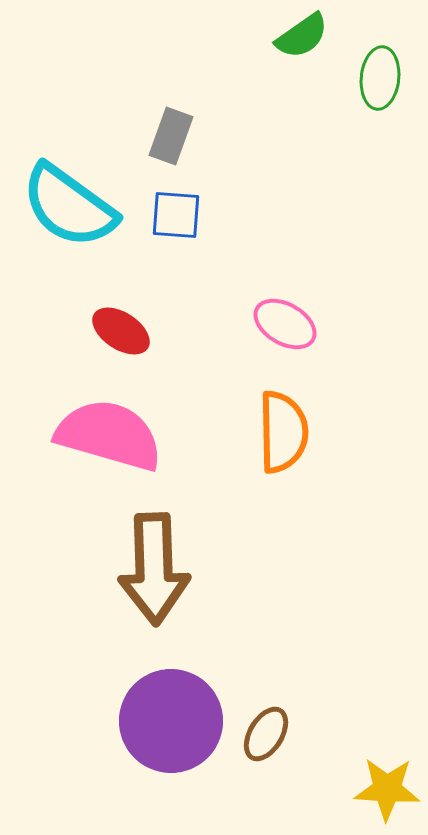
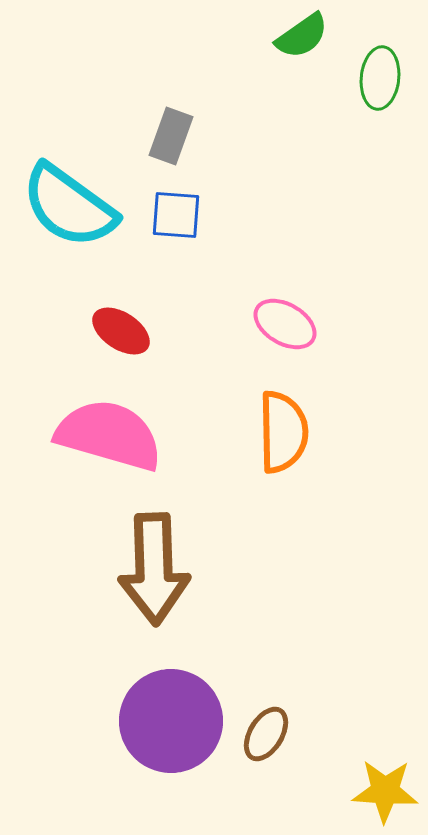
yellow star: moved 2 px left, 2 px down
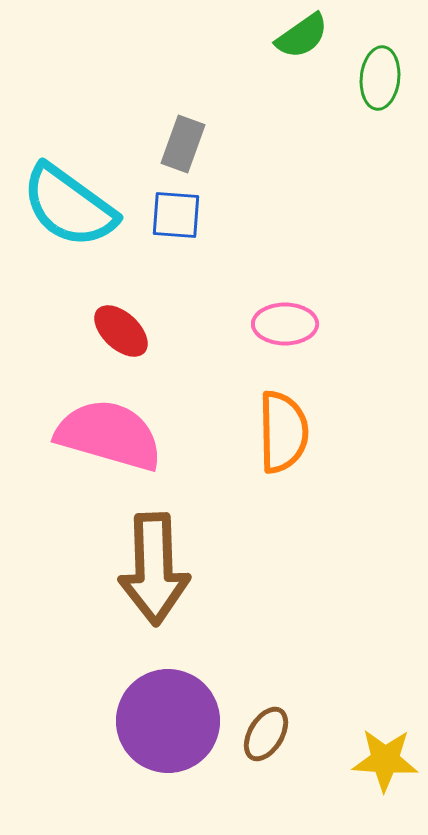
gray rectangle: moved 12 px right, 8 px down
pink ellipse: rotated 30 degrees counterclockwise
red ellipse: rotated 10 degrees clockwise
purple circle: moved 3 px left
yellow star: moved 31 px up
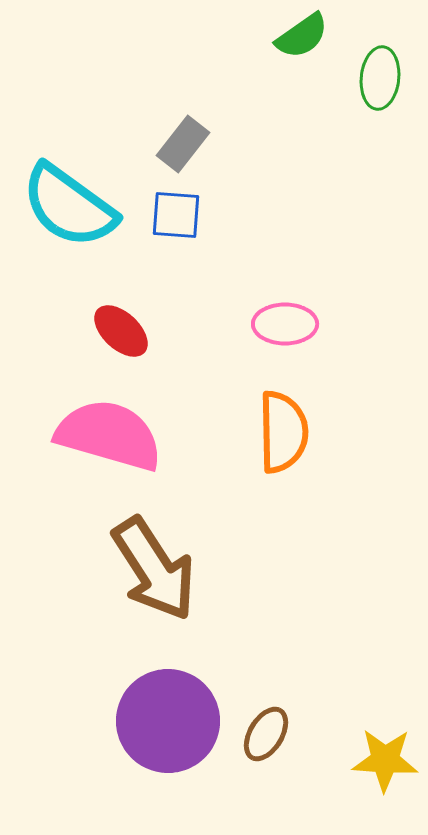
gray rectangle: rotated 18 degrees clockwise
brown arrow: rotated 31 degrees counterclockwise
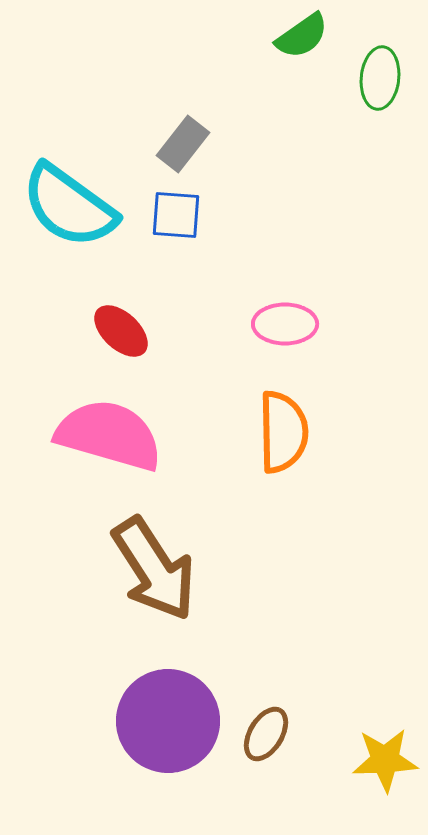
yellow star: rotated 6 degrees counterclockwise
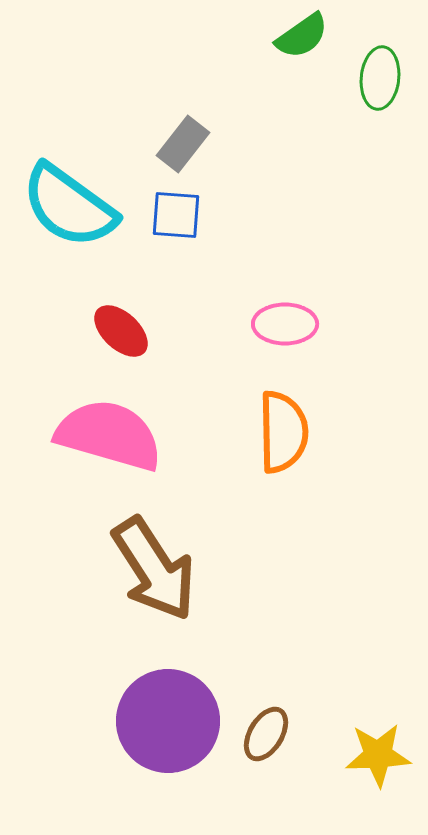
yellow star: moved 7 px left, 5 px up
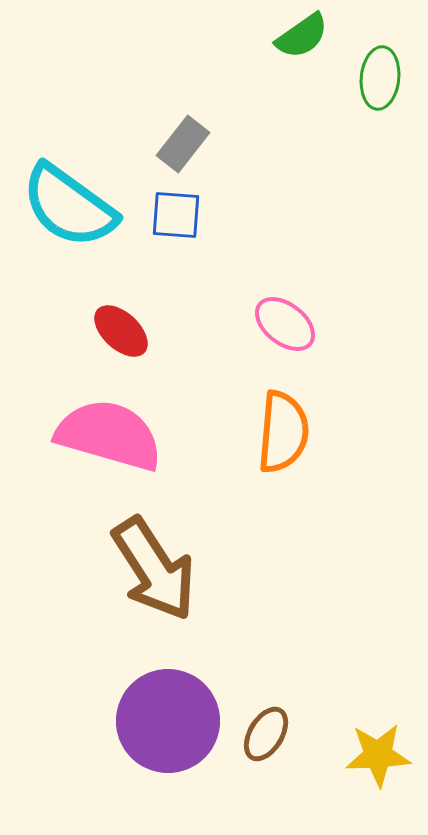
pink ellipse: rotated 38 degrees clockwise
orange semicircle: rotated 6 degrees clockwise
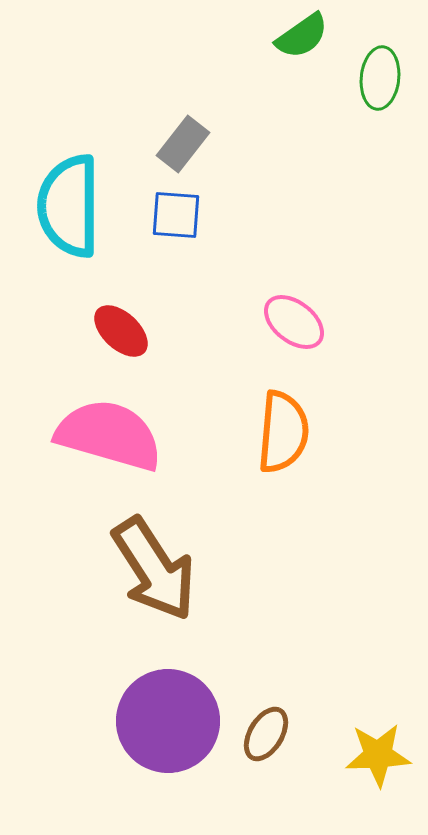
cyan semicircle: rotated 54 degrees clockwise
pink ellipse: moved 9 px right, 2 px up
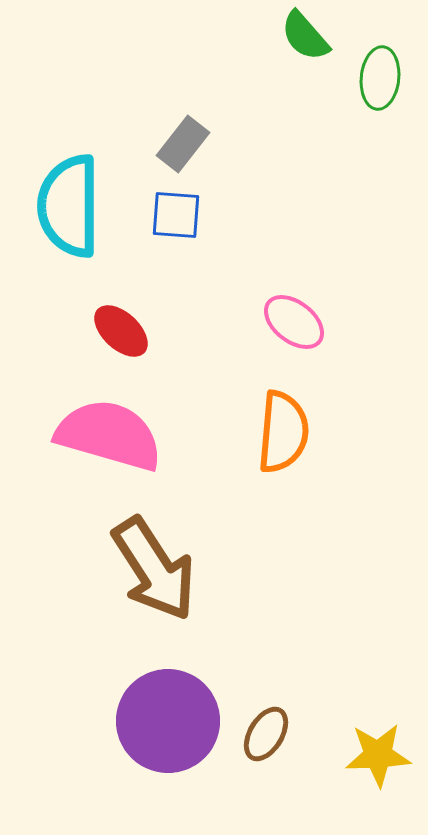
green semicircle: moved 3 px right; rotated 84 degrees clockwise
